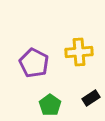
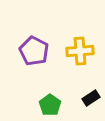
yellow cross: moved 1 px right, 1 px up
purple pentagon: moved 12 px up
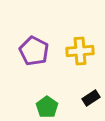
green pentagon: moved 3 px left, 2 px down
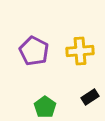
black rectangle: moved 1 px left, 1 px up
green pentagon: moved 2 px left
